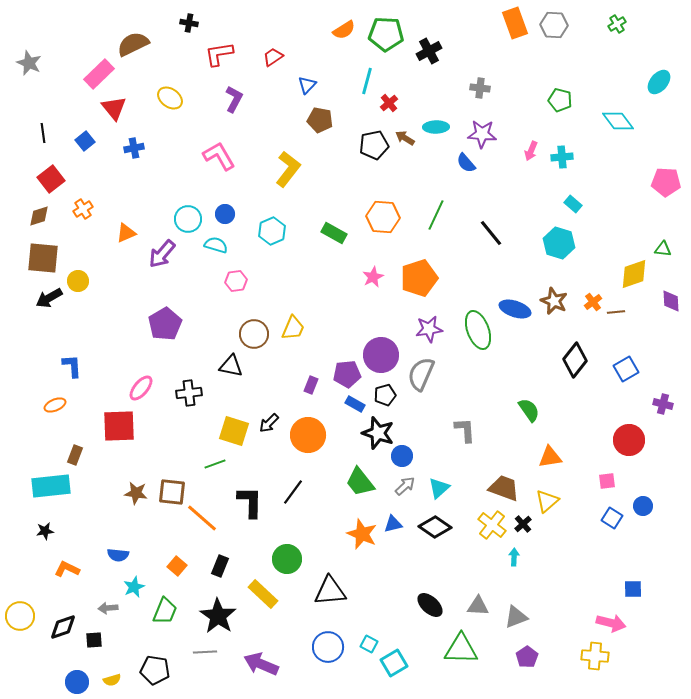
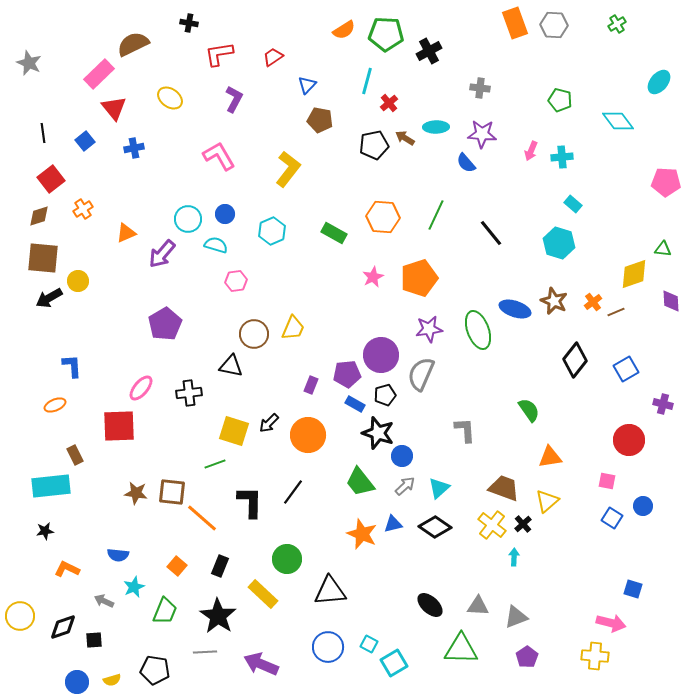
brown line at (616, 312): rotated 18 degrees counterclockwise
brown rectangle at (75, 455): rotated 48 degrees counterclockwise
pink square at (607, 481): rotated 18 degrees clockwise
blue square at (633, 589): rotated 18 degrees clockwise
gray arrow at (108, 608): moved 4 px left, 7 px up; rotated 30 degrees clockwise
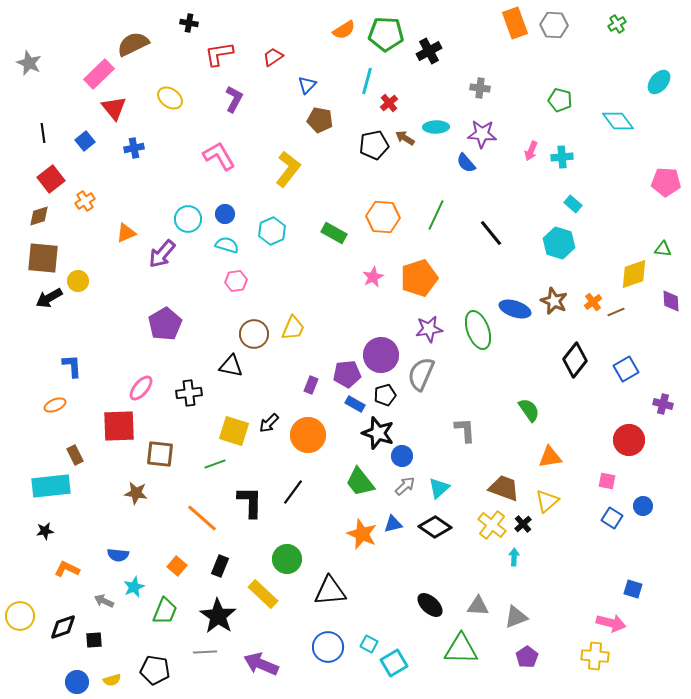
orange cross at (83, 209): moved 2 px right, 8 px up
cyan semicircle at (216, 245): moved 11 px right
brown square at (172, 492): moved 12 px left, 38 px up
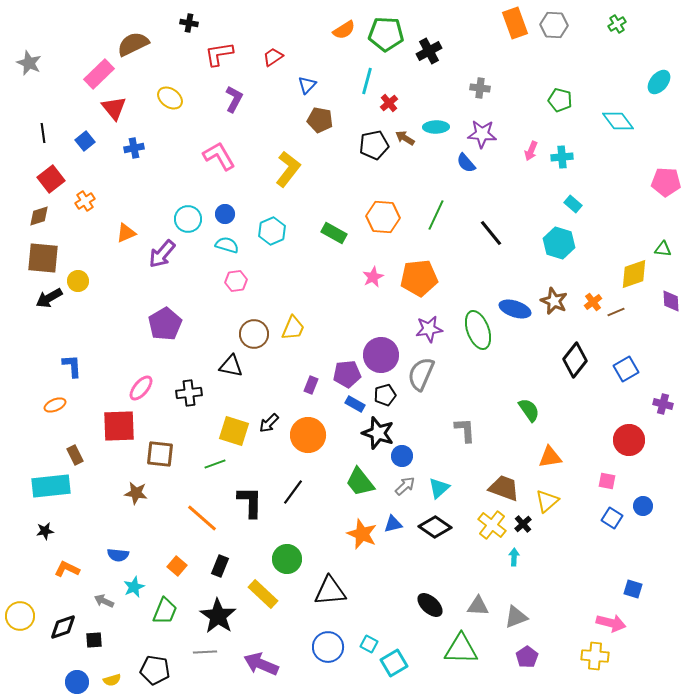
orange pentagon at (419, 278): rotated 12 degrees clockwise
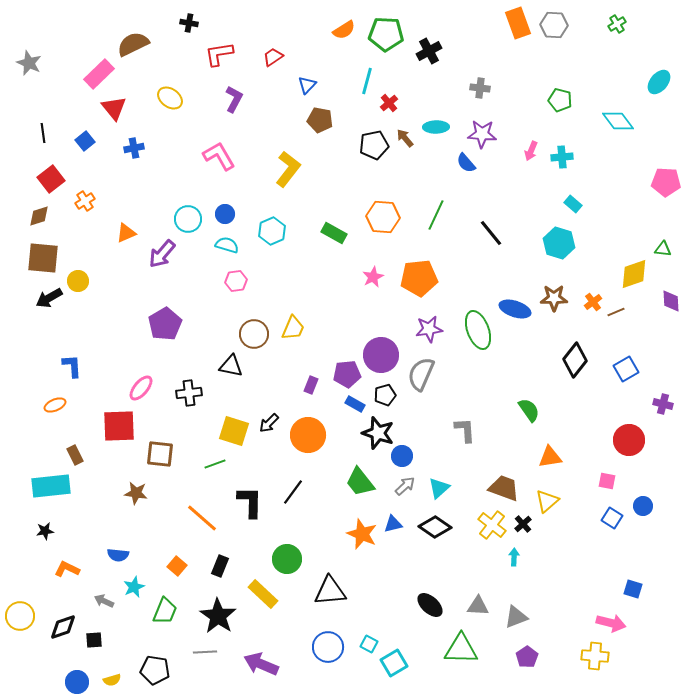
orange rectangle at (515, 23): moved 3 px right
brown arrow at (405, 138): rotated 18 degrees clockwise
brown star at (554, 301): moved 3 px up; rotated 24 degrees counterclockwise
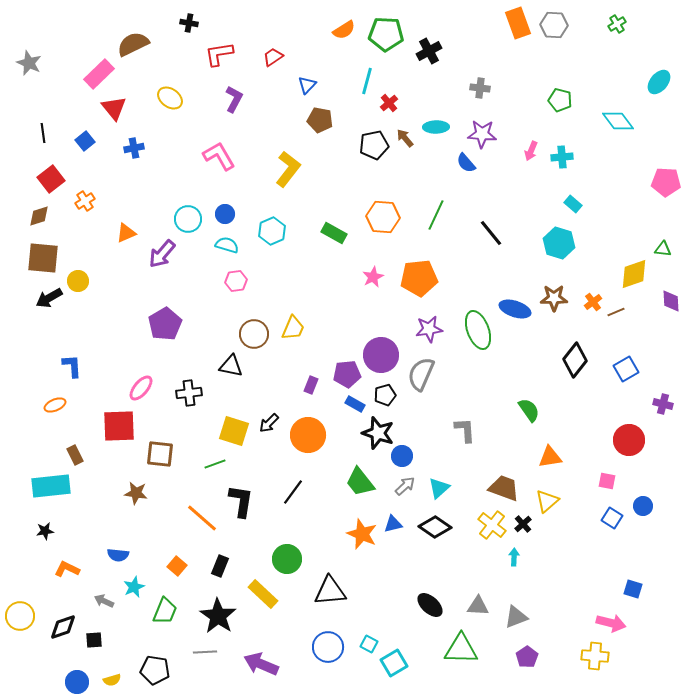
black L-shape at (250, 502): moved 9 px left, 1 px up; rotated 8 degrees clockwise
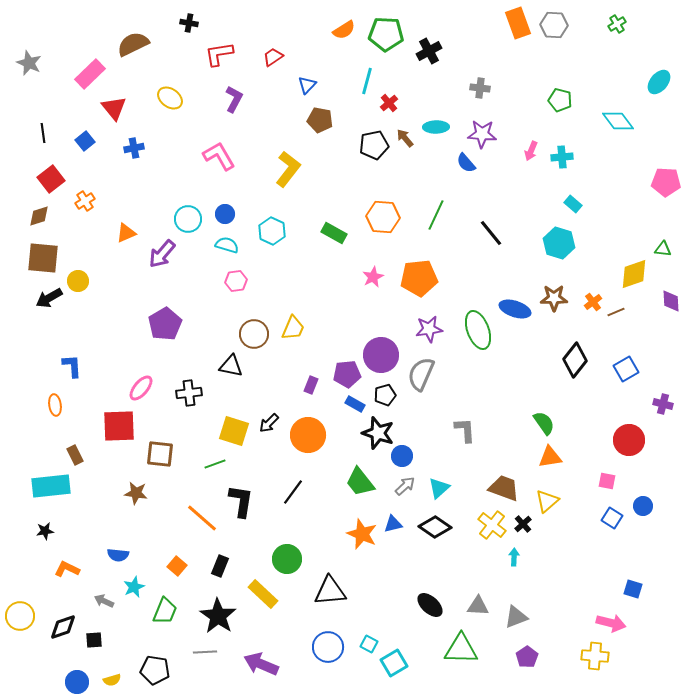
pink rectangle at (99, 74): moved 9 px left
cyan hexagon at (272, 231): rotated 12 degrees counterclockwise
orange ellipse at (55, 405): rotated 75 degrees counterclockwise
green semicircle at (529, 410): moved 15 px right, 13 px down
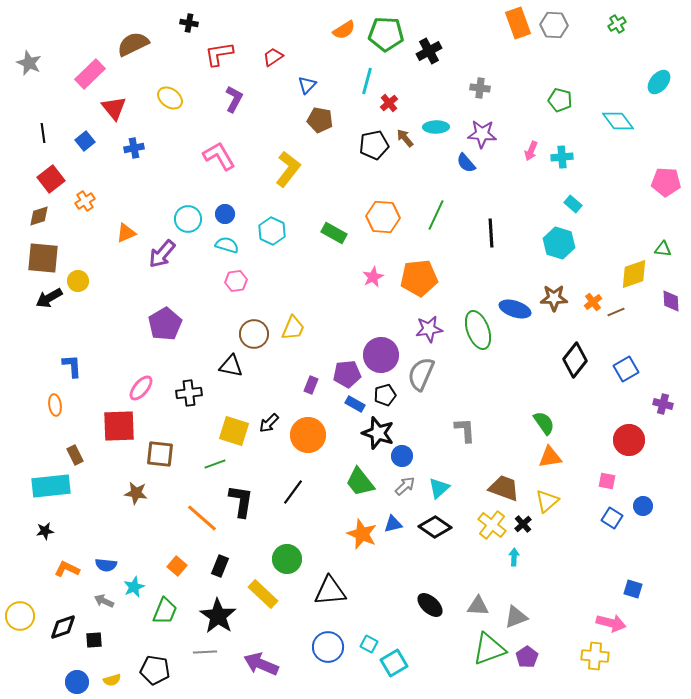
black line at (491, 233): rotated 36 degrees clockwise
blue semicircle at (118, 555): moved 12 px left, 10 px down
green triangle at (461, 649): moved 28 px right; rotated 21 degrees counterclockwise
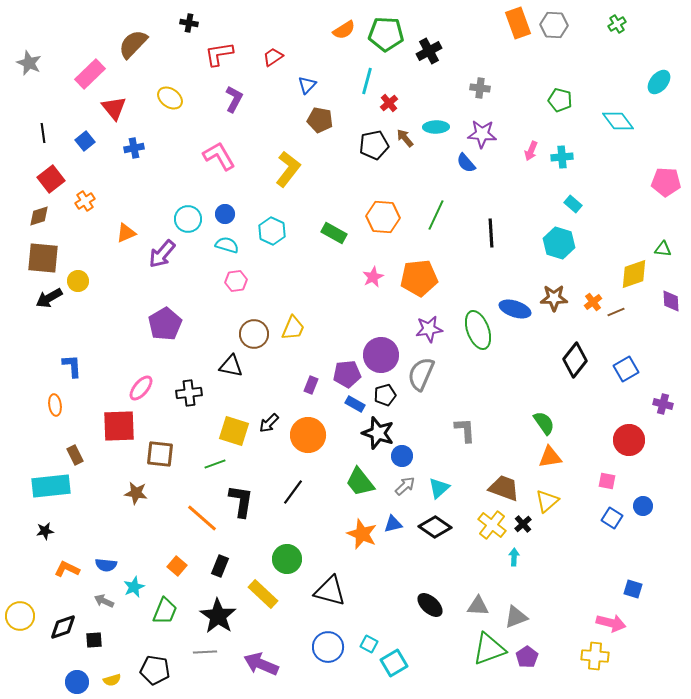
brown semicircle at (133, 44): rotated 20 degrees counterclockwise
black triangle at (330, 591): rotated 20 degrees clockwise
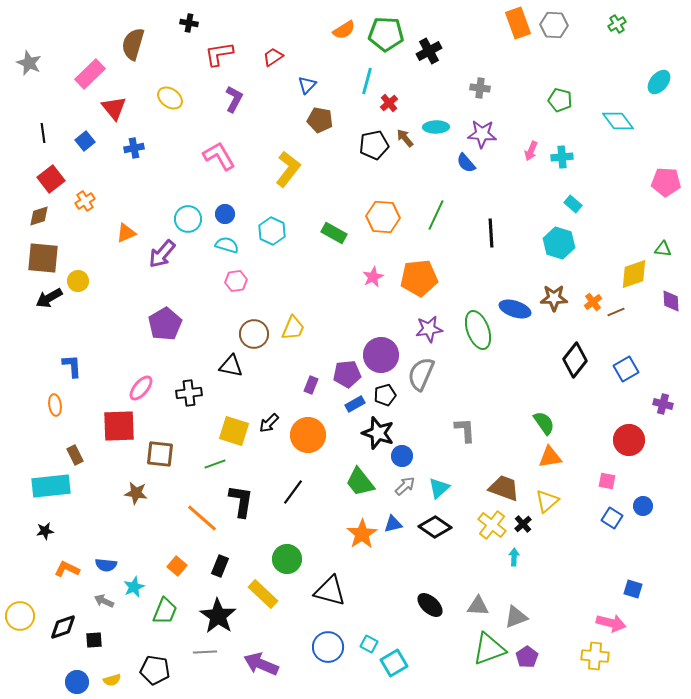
brown semicircle at (133, 44): rotated 28 degrees counterclockwise
blue rectangle at (355, 404): rotated 60 degrees counterclockwise
orange star at (362, 534): rotated 16 degrees clockwise
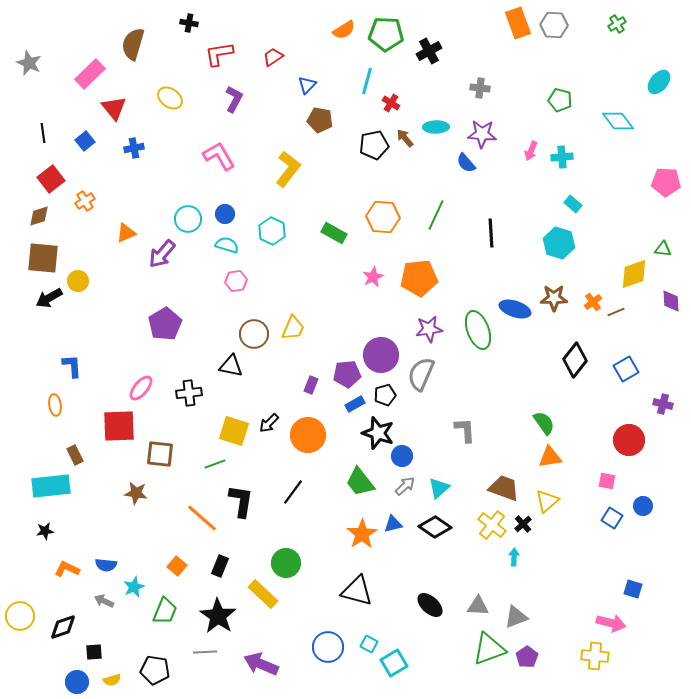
red cross at (389, 103): moved 2 px right; rotated 18 degrees counterclockwise
green circle at (287, 559): moved 1 px left, 4 px down
black triangle at (330, 591): moved 27 px right
black square at (94, 640): moved 12 px down
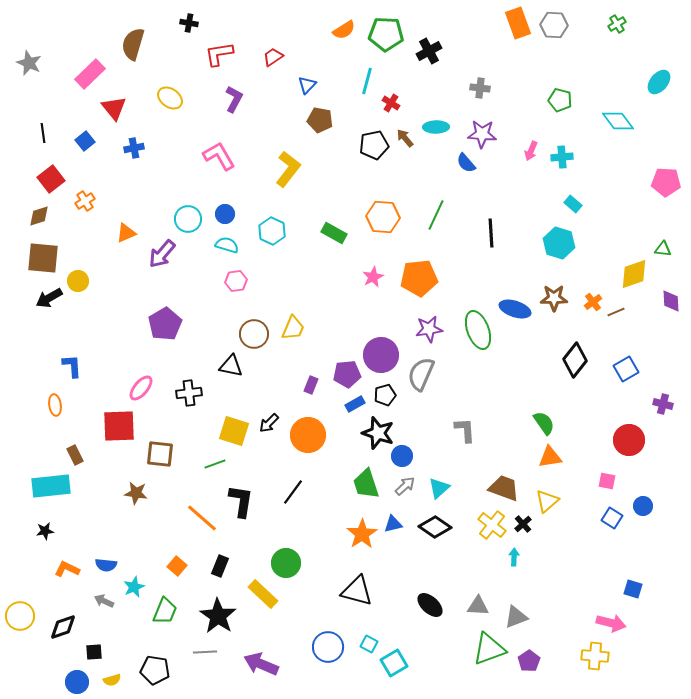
green trapezoid at (360, 482): moved 6 px right, 2 px down; rotated 20 degrees clockwise
purple pentagon at (527, 657): moved 2 px right, 4 px down
